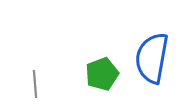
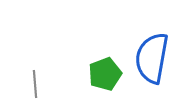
green pentagon: moved 3 px right
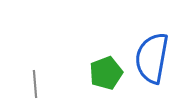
green pentagon: moved 1 px right, 1 px up
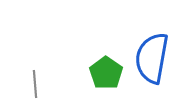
green pentagon: rotated 16 degrees counterclockwise
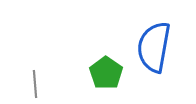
blue semicircle: moved 2 px right, 11 px up
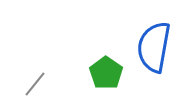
gray line: rotated 44 degrees clockwise
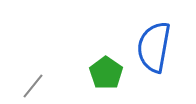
gray line: moved 2 px left, 2 px down
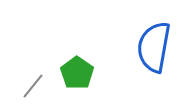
green pentagon: moved 29 px left
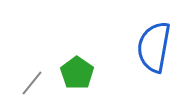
gray line: moved 1 px left, 3 px up
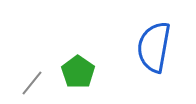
green pentagon: moved 1 px right, 1 px up
